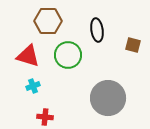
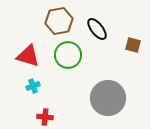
brown hexagon: moved 11 px right; rotated 12 degrees counterclockwise
black ellipse: moved 1 px up; rotated 30 degrees counterclockwise
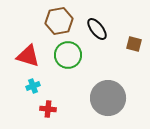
brown square: moved 1 px right, 1 px up
red cross: moved 3 px right, 8 px up
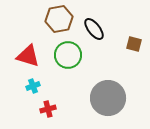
brown hexagon: moved 2 px up
black ellipse: moved 3 px left
red cross: rotated 21 degrees counterclockwise
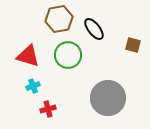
brown square: moved 1 px left, 1 px down
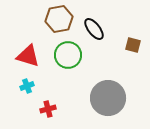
cyan cross: moved 6 px left
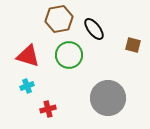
green circle: moved 1 px right
